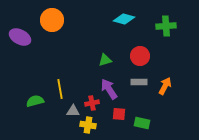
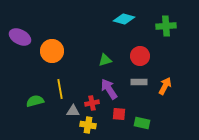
orange circle: moved 31 px down
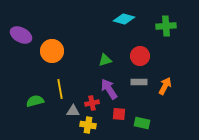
purple ellipse: moved 1 px right, 2 px up
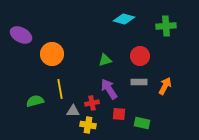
orange circle: moved 3 px down
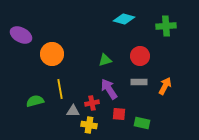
yellow cross: moved 1 px right
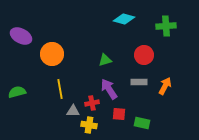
purple ellipse: moved 1 px down
red circle: moved 4 px right, 1 px up
green semicircle: moved 18 px left, 9 px up
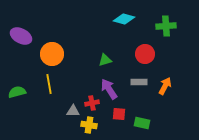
red circle: moved 1 px right, 1 px up
yellow line: moved 11 px left, 5 px up
